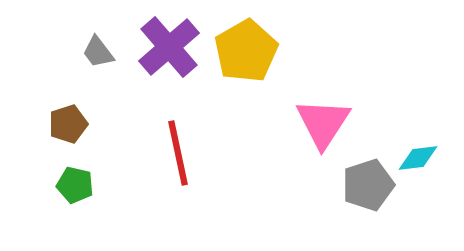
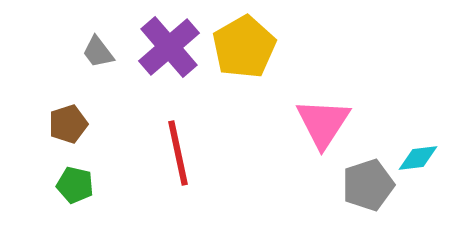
yellow pentagon: moved 2 px left, 4 px up
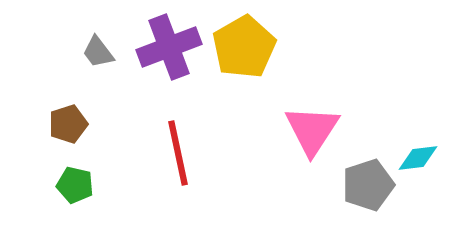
purple cross: rotated 20 degrees clockwise
pink triangle: moved 11 px left, 7 px down
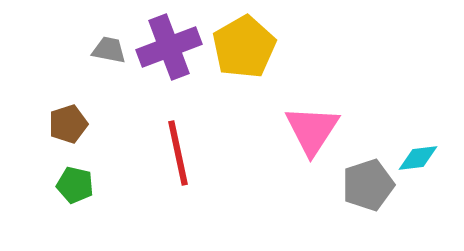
gray trapezoid: moved 11 px right, 2 px up; rotated 138 degrees clockwise
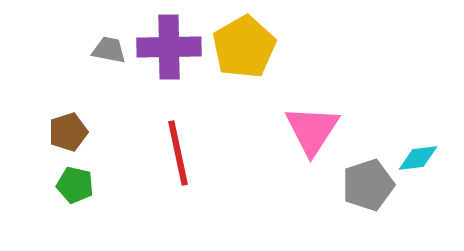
purple cross: rotated 20 degrees clockwise
brown pentagon: moved 8 px down
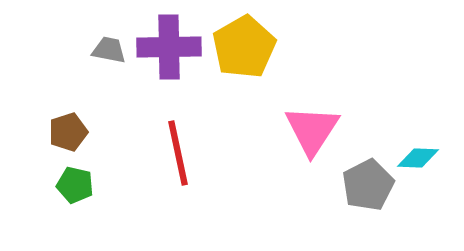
cyan diamond: rotated 9 degrees clockwise
gray pentagon: rotated 9 degrees counterclockwise
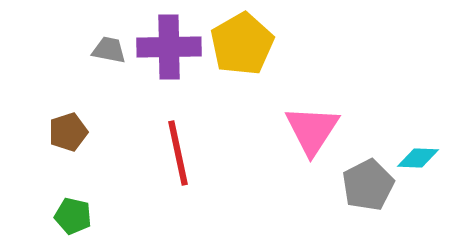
yellow pentagon: moved 2 px left, 3 px up
green pentagon: moved 2 px left, 31 px down
